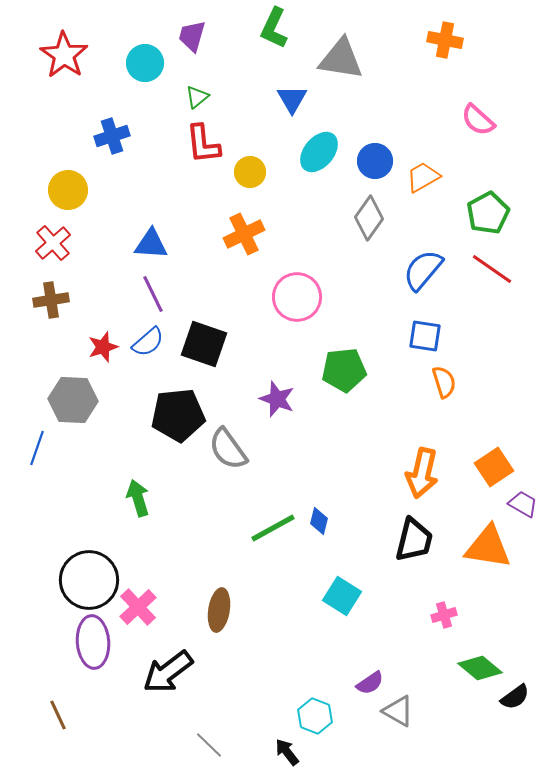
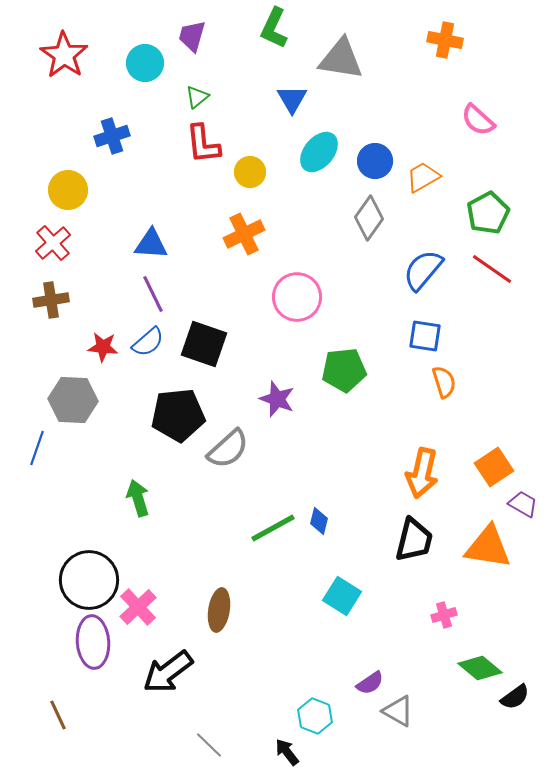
red star at (103, 347): rotated 24 degrees clockwise
gray semicircle at (228, 449): rotated 96 degrees counterclockwise
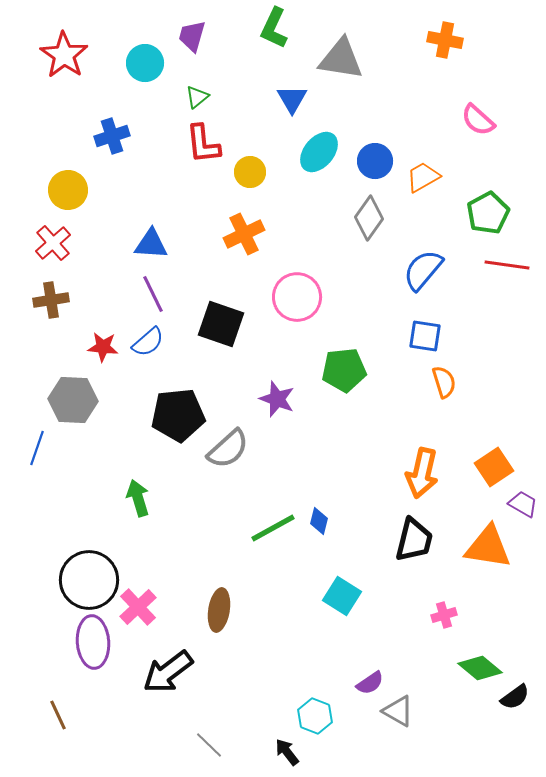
red line at (492, 269): moved 15 px right, 4 px up; rotated 27 degrees counterclockwise
black square at (204, 344): moved 17 px right, 20 px up
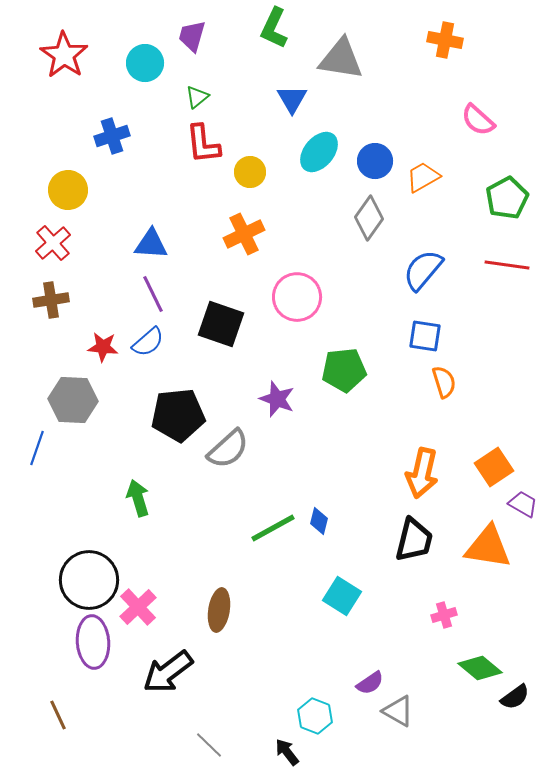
green pentagon at (488, 213): moved 19 px right, 15 px up
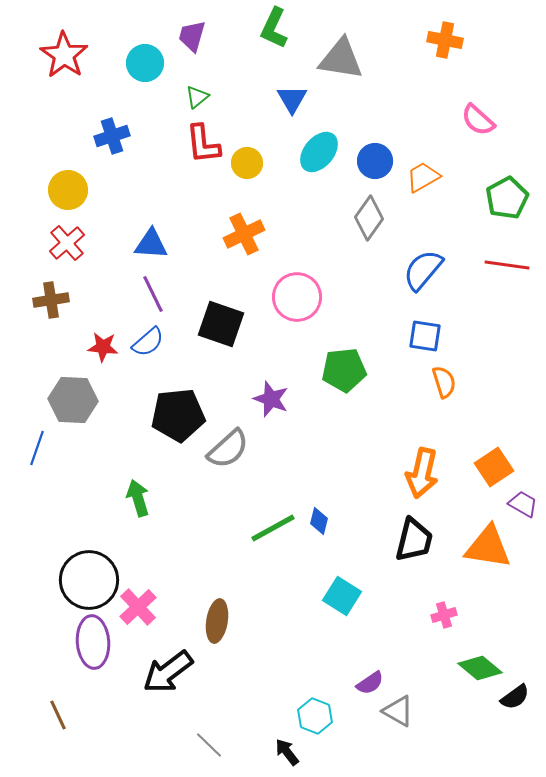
yellow circle at (250, 172): moved 3 px left, 9 px up
red cross at (53, 243): moved 14 px right
purple star at (277, 399): moved 6 px left
brown ellipse at (219, 610): moved 2 px left, 11 px down
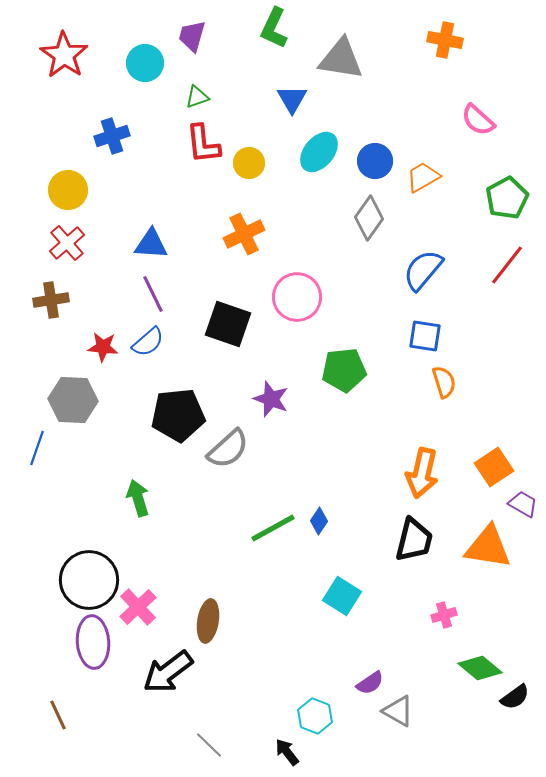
green triangle at (197, 97): rotated 20 degrees clockwise
yellow circle at (247, 163): moved 2 px right
red line at (507, 265): rotated 60 degrees counterclockwise
black square at (221, 324): moved 7 px right
blue diamond at (319, 521): rotated 20 degrees clockwise
brown ellipse at (217, 621): moved 9 px left
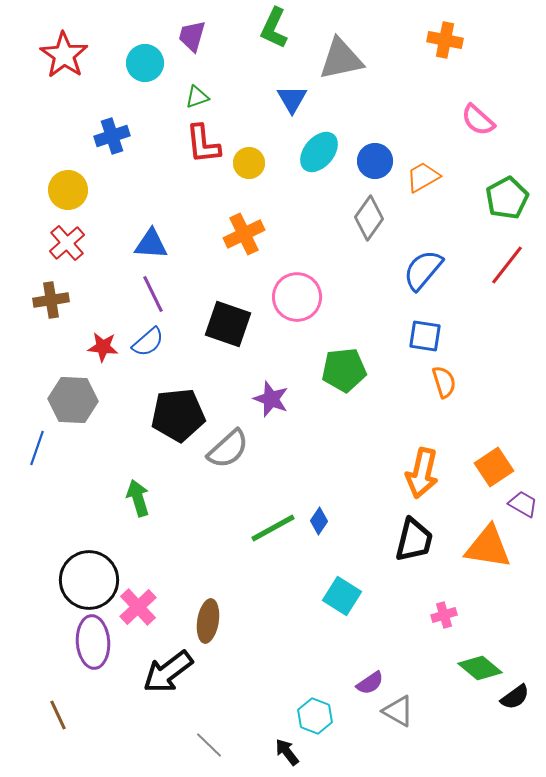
gray triangle at (341, 59): rotated 21 degrees counterclockwise
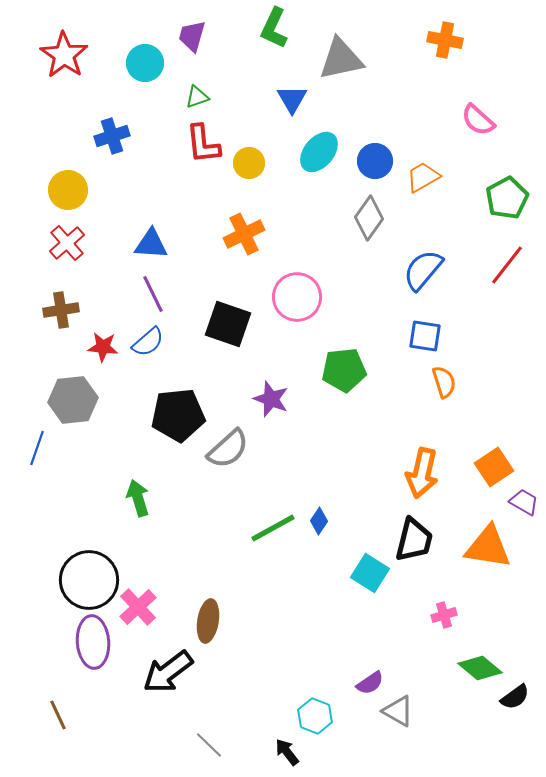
brown cross at (51, 300): moved 10 px right, 10 px down
gray hexagon at (73, 400): rotated 9 degrees counterclockwise
purple trapezoid at (523, 504): moved 1 px right, 2 px up
cyan square at (342, 596): moved 28 px right, 23 px up
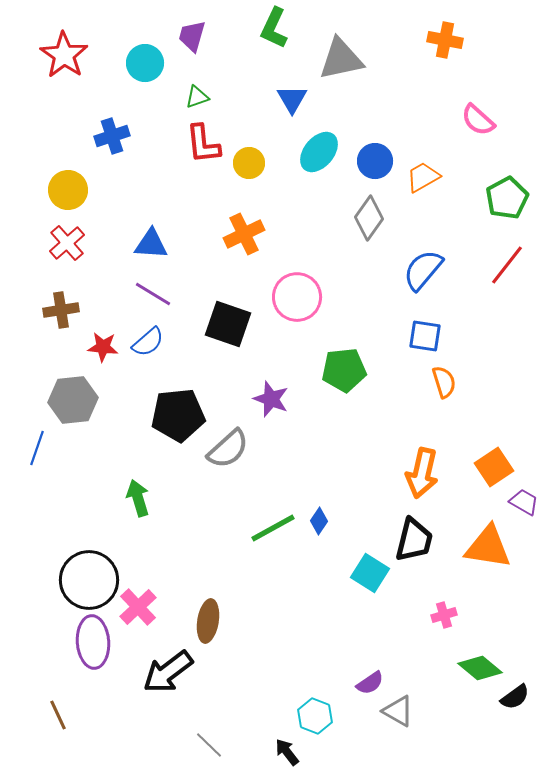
purple line at (153, 294): rotated 33 degrees counterclockwise
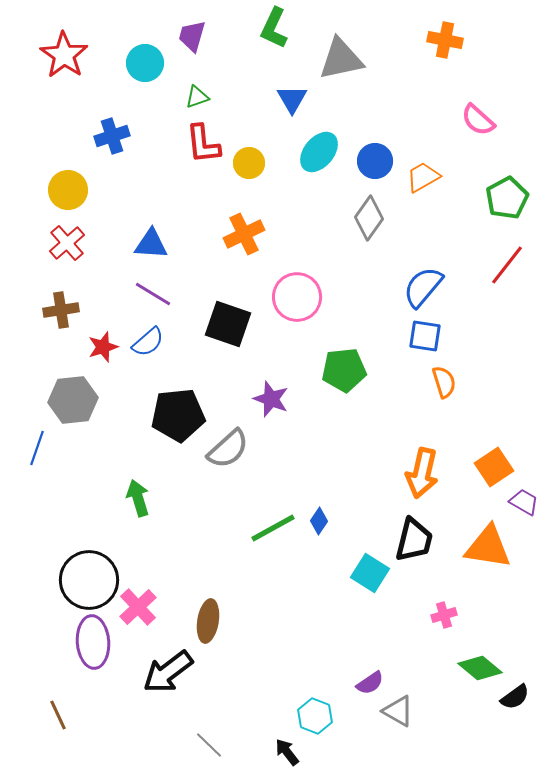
blue semicircle at (423, 270): moved 17 px down
red star at (103, 347): rotated 24 degrees counterclockwise
